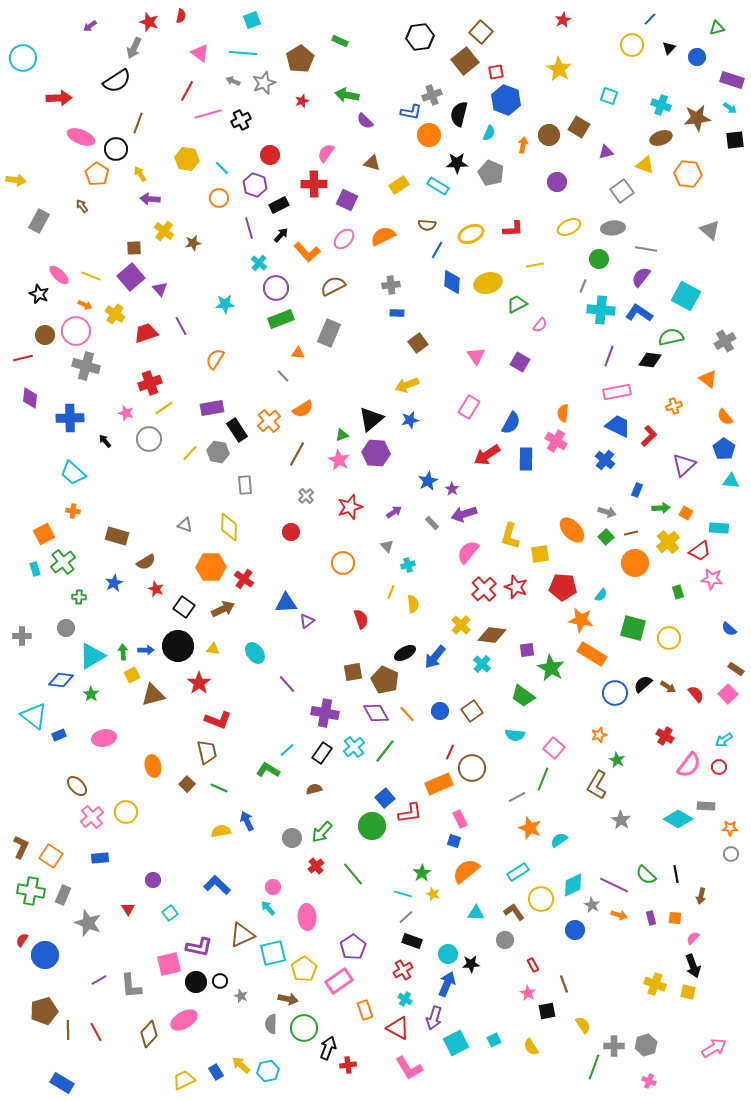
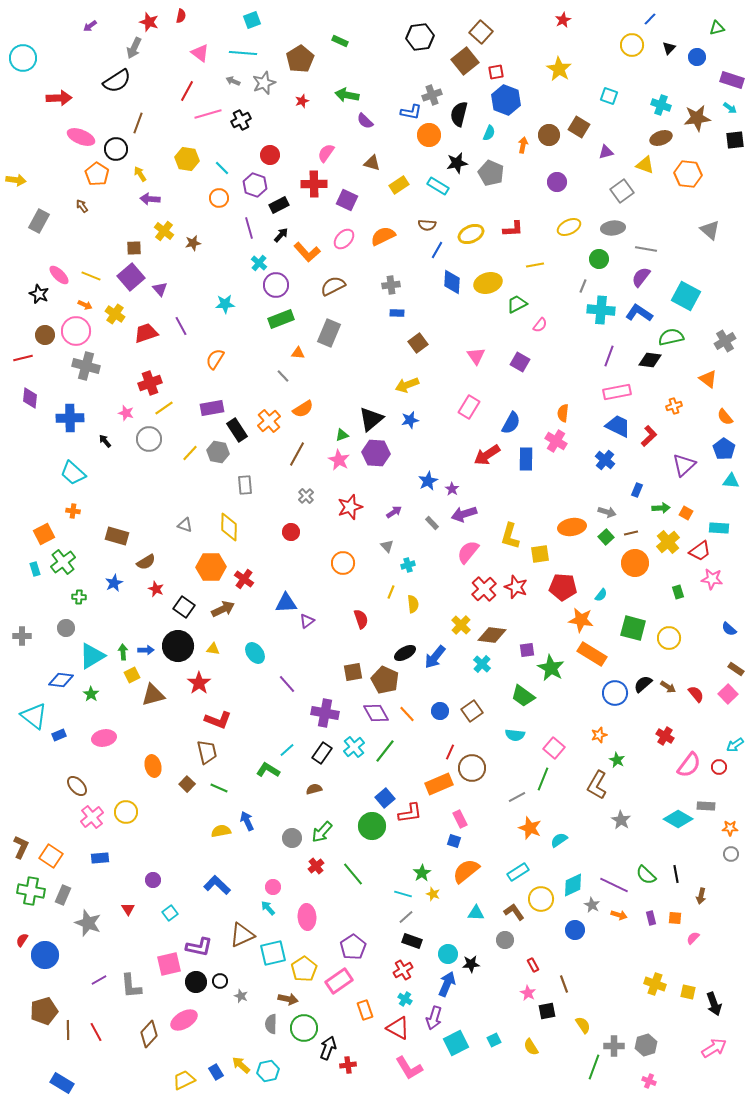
black star at (457, 163): rotated 10 degrees counterclockwise
purple circle at (276, 288): moved 3 px up
orange ellipse at (572, 530): moved 3 px up; rotated 56 degrees counterclockwise
cyan arrow at (724, 740): moved 11 px right, 5 px down
black arrow at (693, 966): moved 21 px right, 38 px down
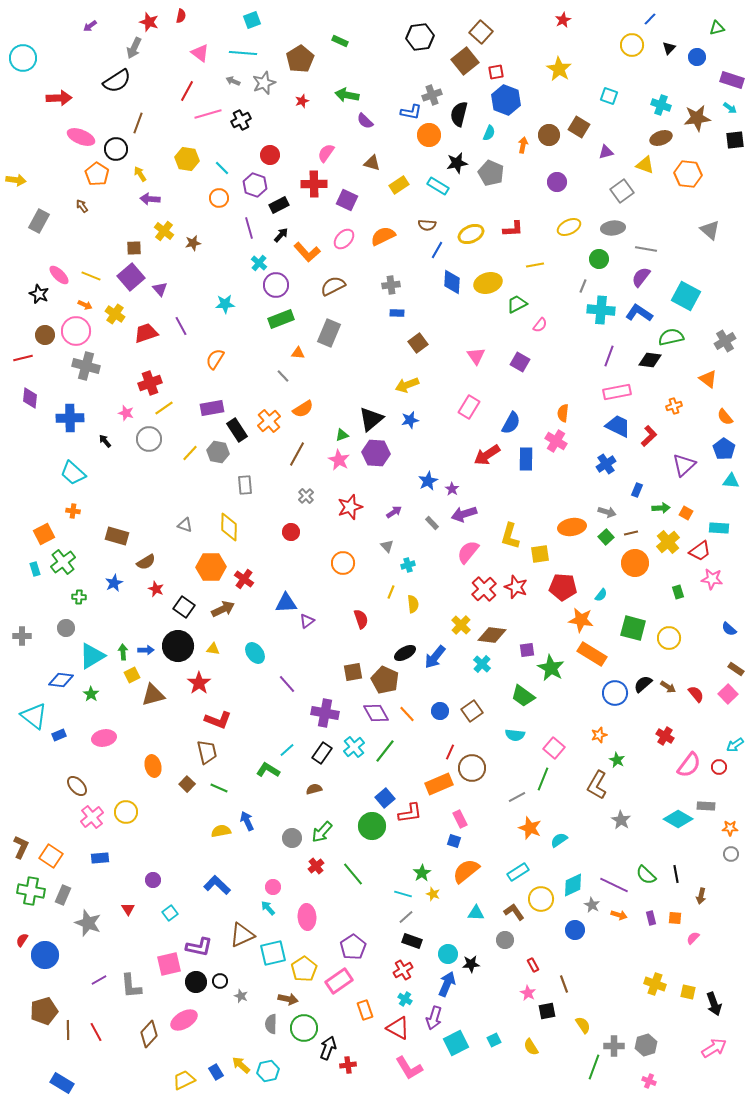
blue cross at (605, 460): moved 1 px right, 4 px down; rotated 18 degrees clockwise
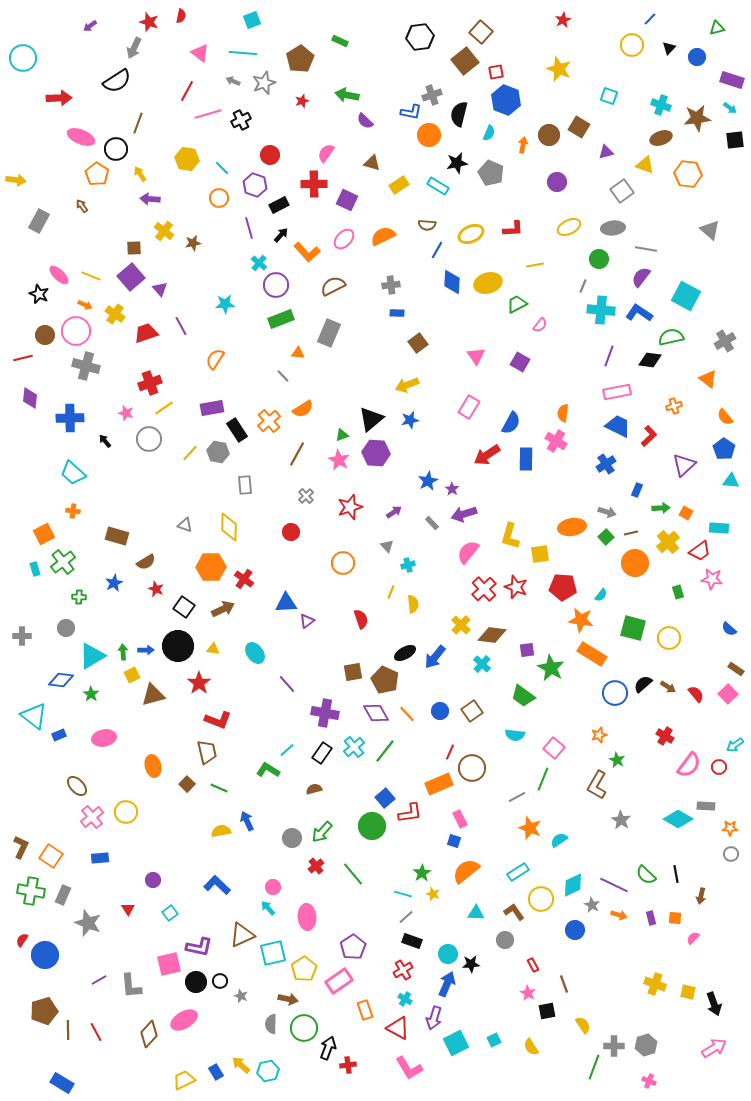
yellow star at (559, 69): rotated 10 degrees counterclockwise
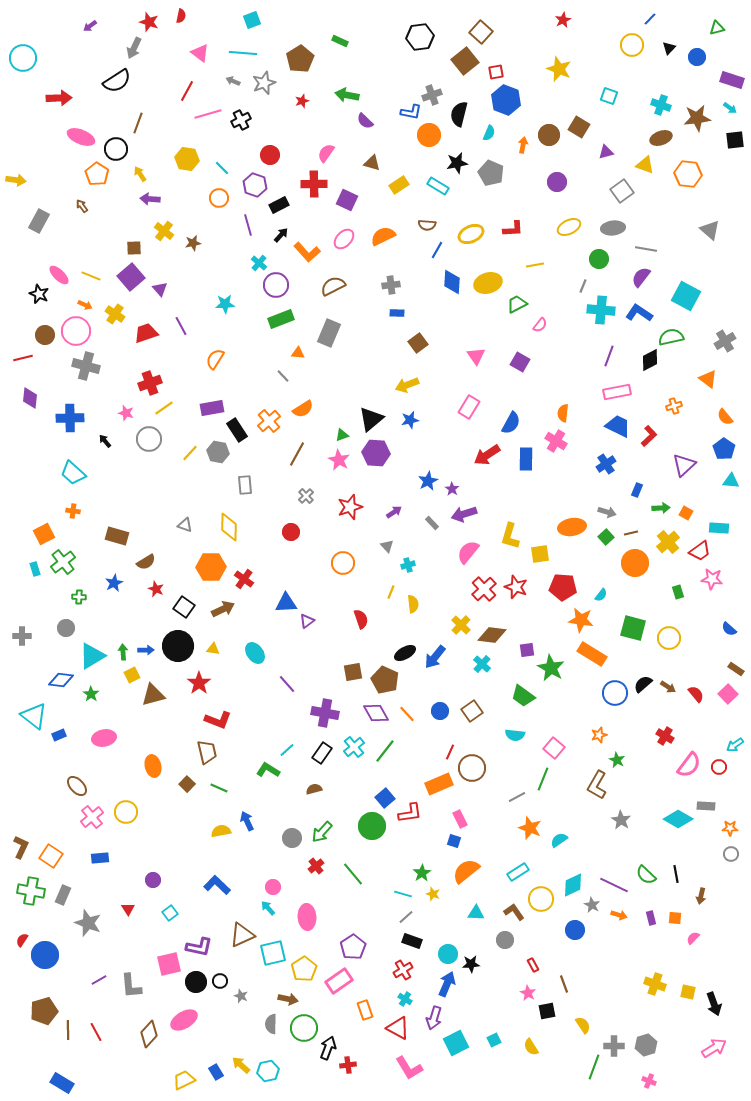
purple line at (249, 228): moved 1 px left, 3 px up
black diamond at (650, 360): rotated 35 degrees counterclockwise
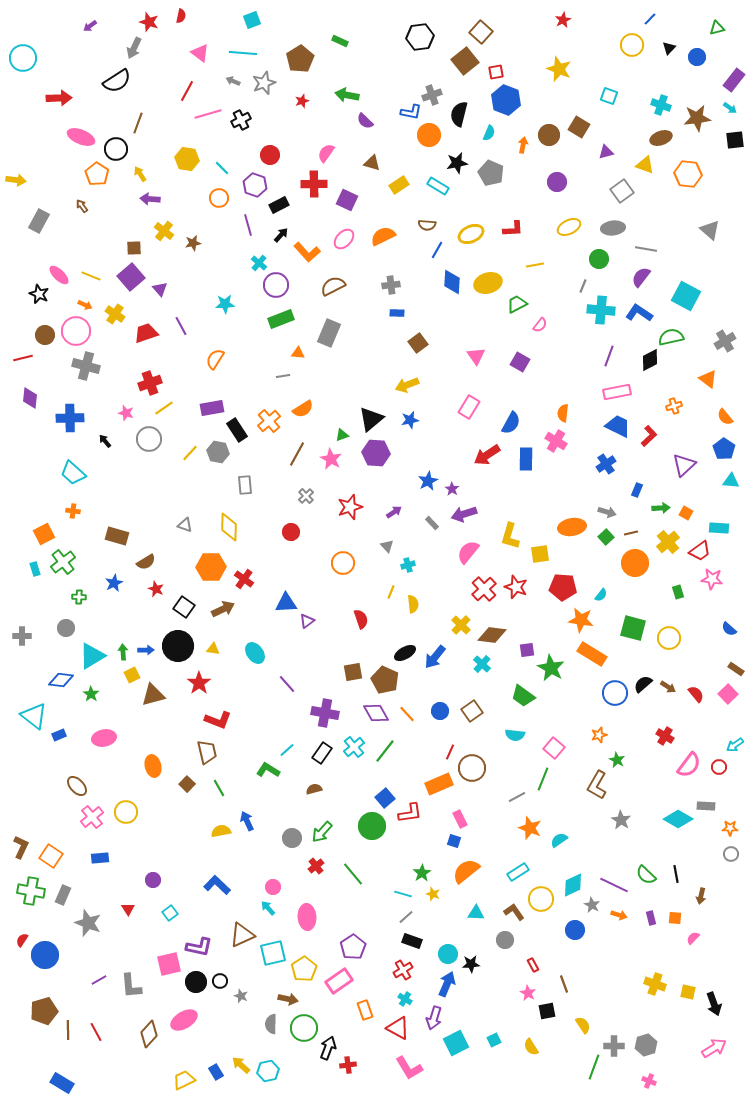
purple rectangle at (732, 80): moved 2 px right; rotated 70 degrees counterclockwise
gray line at (283, 376): rotated 56 degrees counterclockwise
pink star at (339, 460): moved 8 px left, 1 px up
green line at (219, 788): rotated 36 degrees clockwise
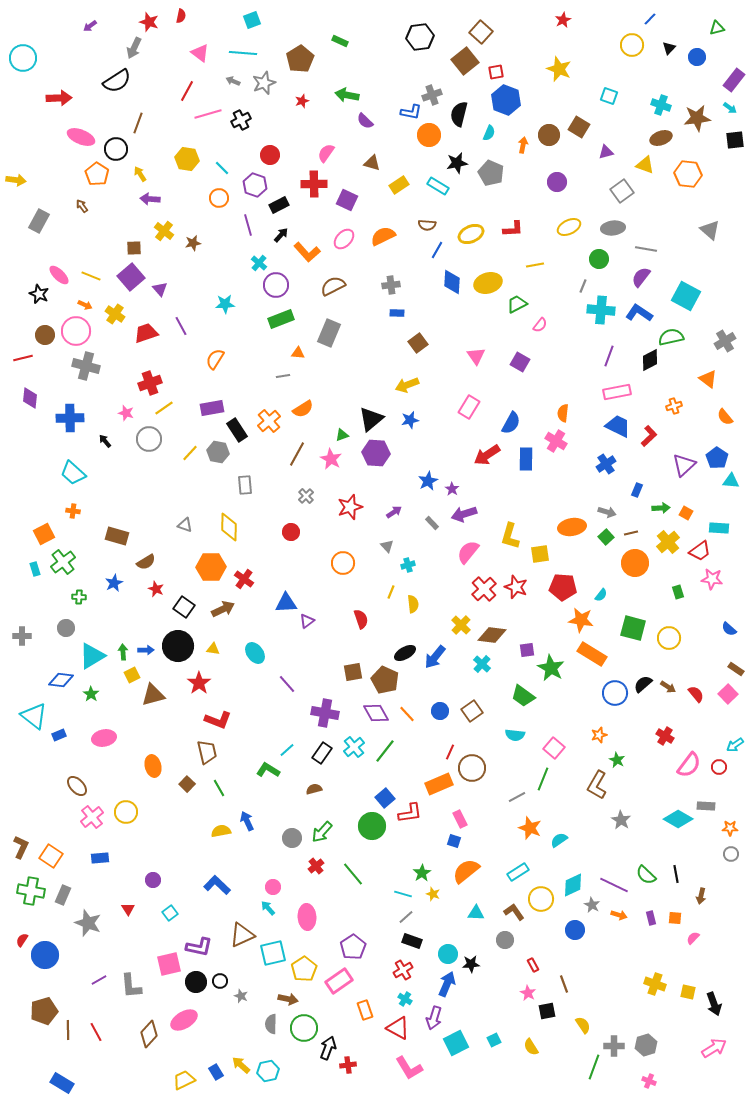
blue pentagon at (724, 449): moved 7 px left, 9 px down
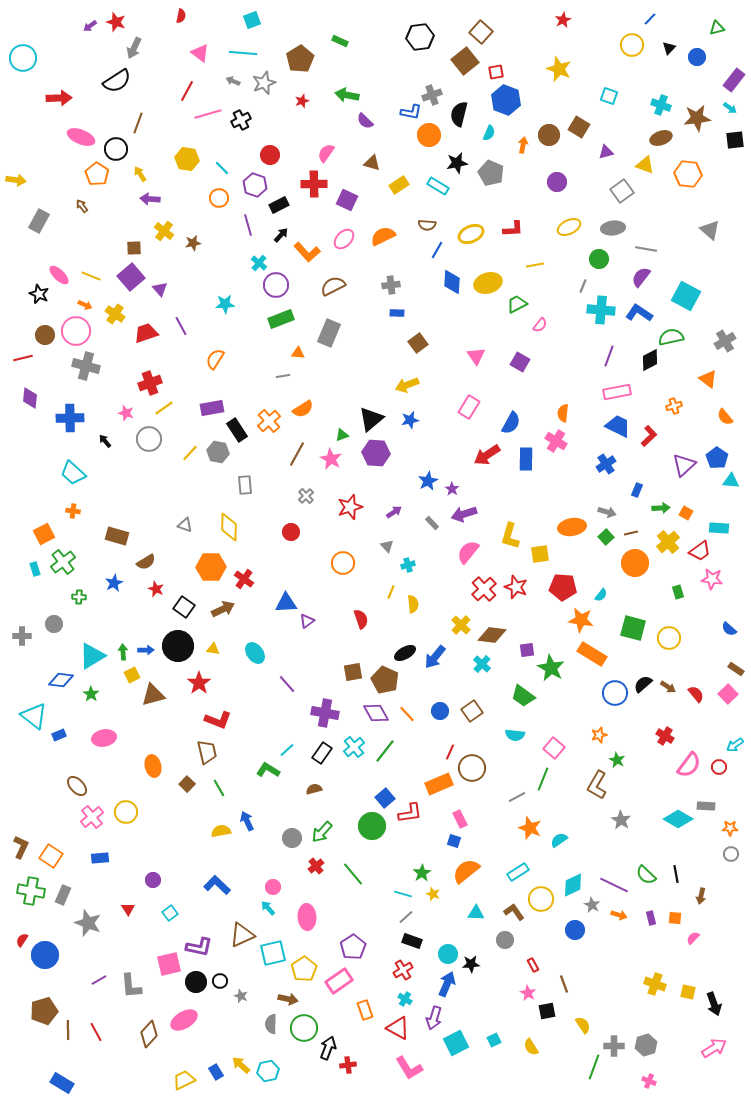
red star at (149, 22): moved 33 px left
gray circle at (66, 628): moved 12 px left, 4 px up
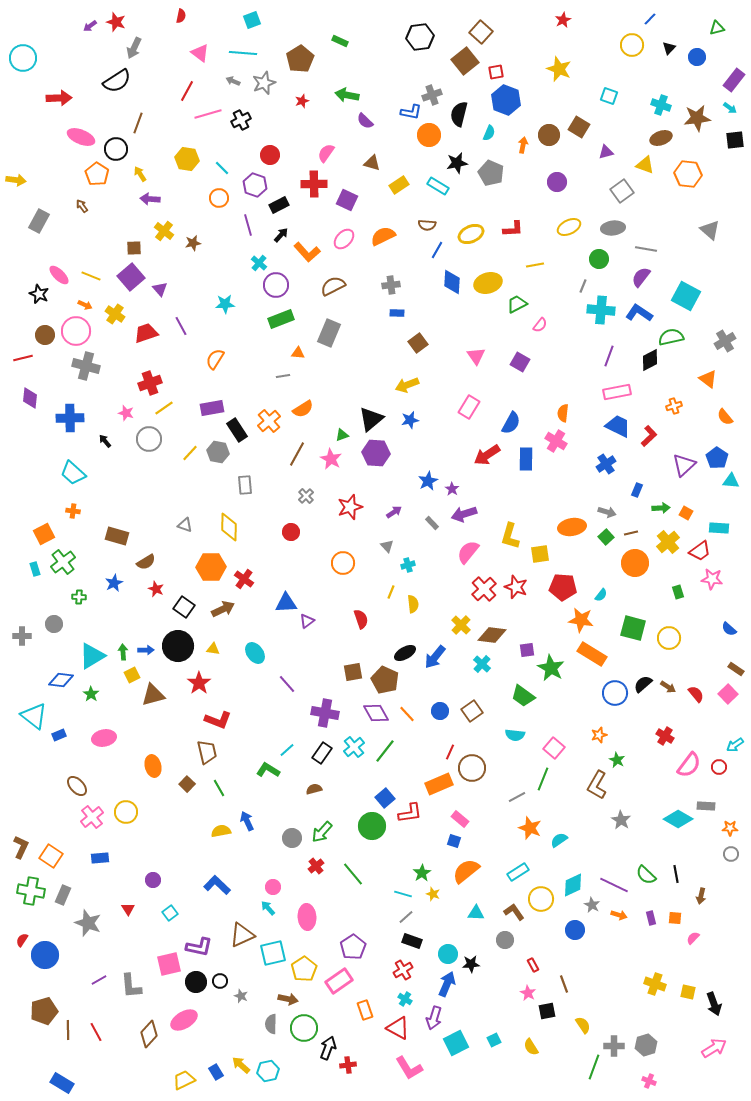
pink rectangle at (460, 819): rotated 24 degrees counterclockwise
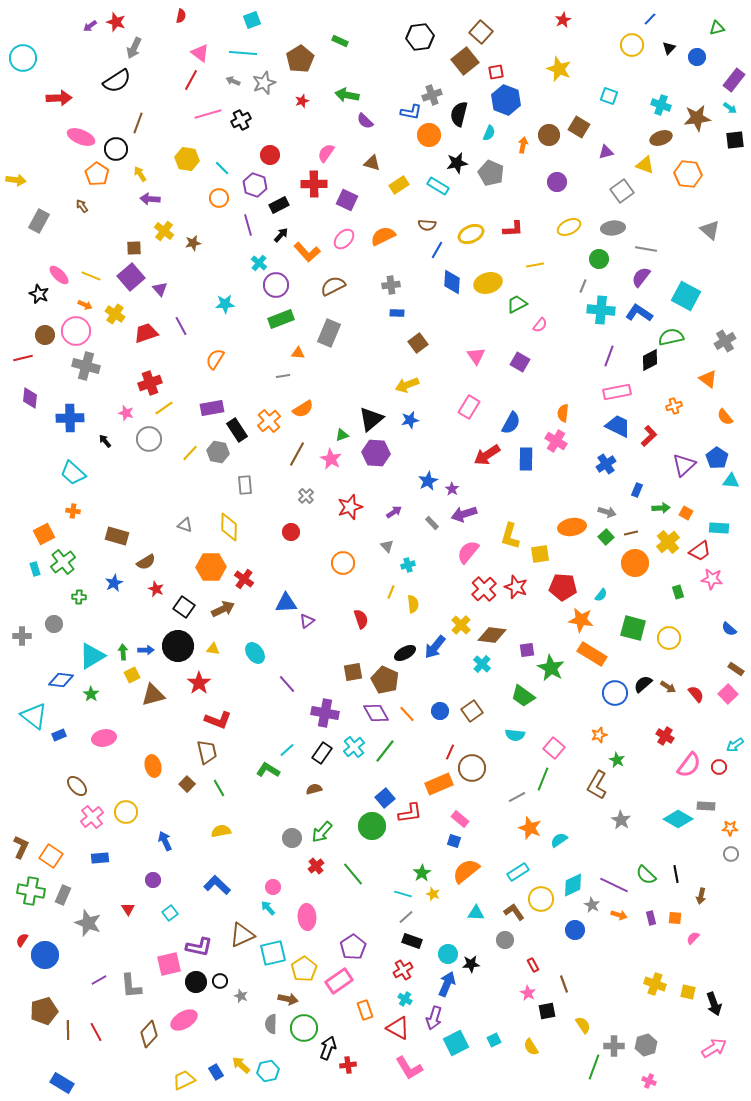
red line at (187, 91): moved 4 px right, 11 px up
blue arrow at (435, 657): moved 10 px up
blue arrow at (247, 821): moved 82 px left, 20 px down
